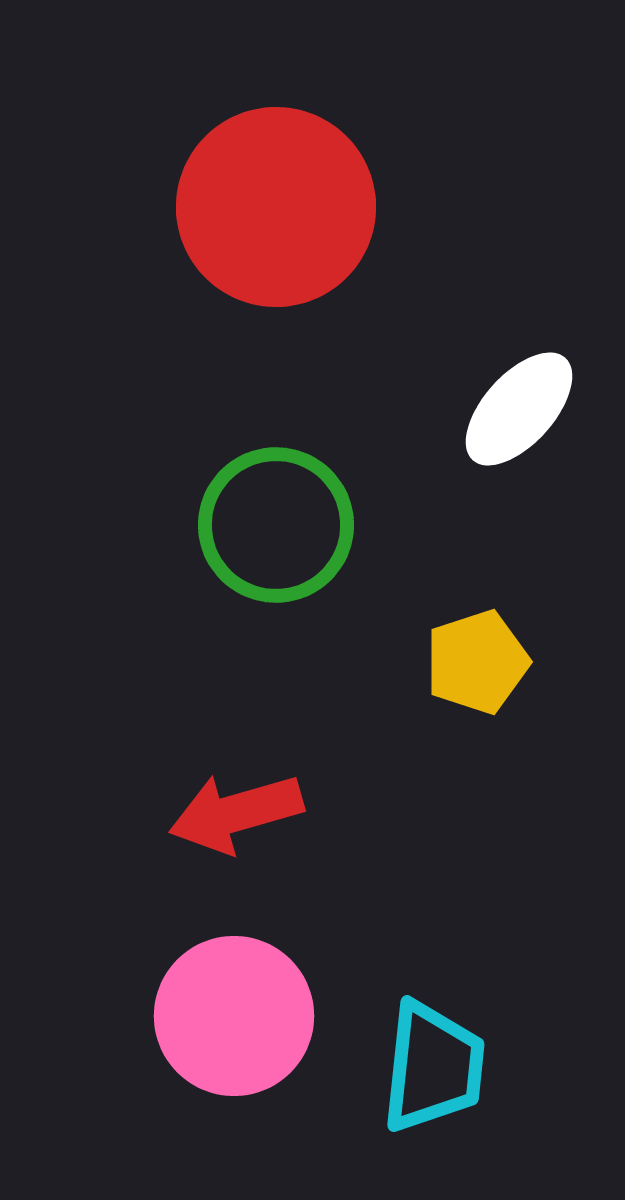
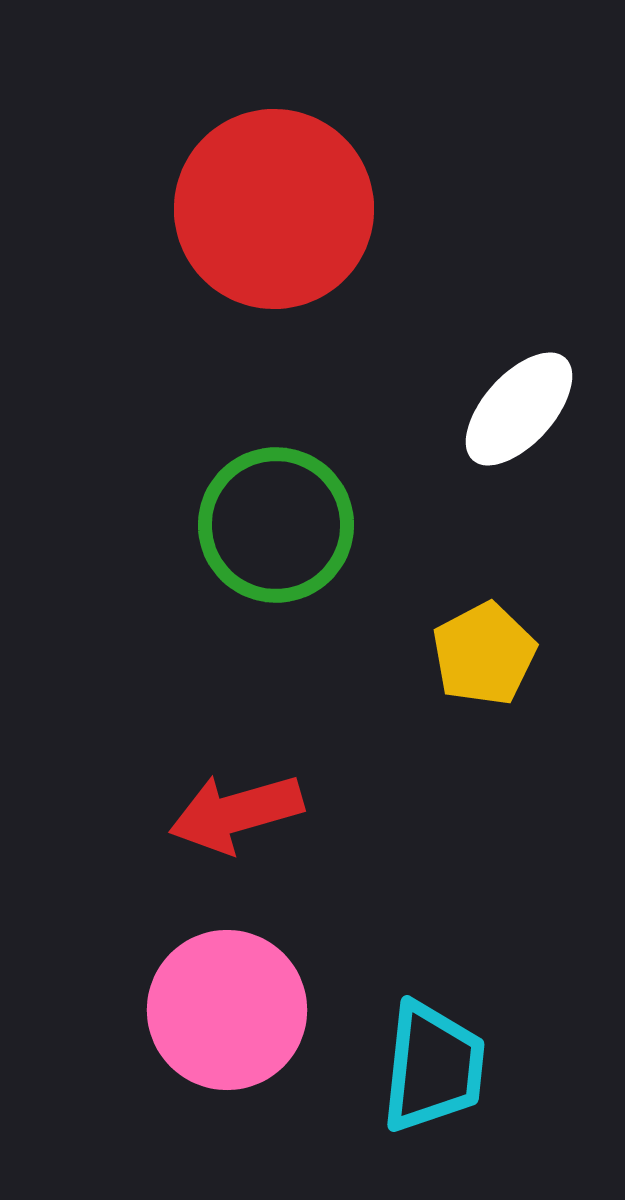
red circle: moved 2 px left, 2 px down
yellow pentagon: moved 7 px right, 8 px up; rotated 10 degrees counterclockwise
pink circle: moved 7 px left, 6 px up
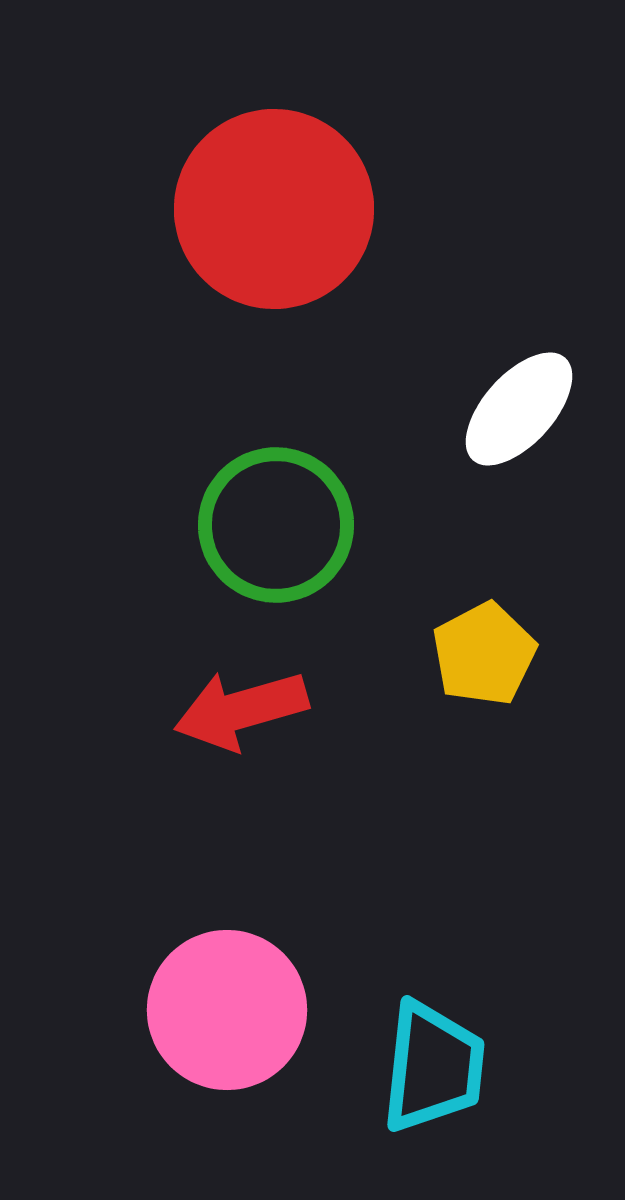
red arrow: moved 5 px right, 103 px up
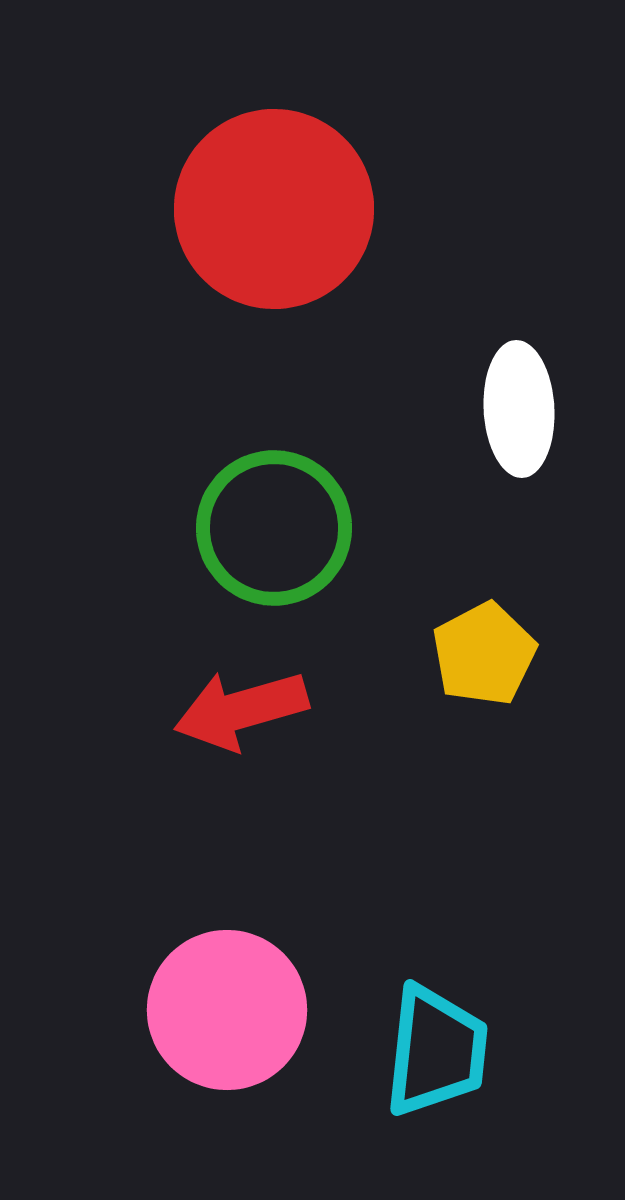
white ellipse: rotated 45 degrees counterclockwise
green circle: moved 2 px left, 3 px down
cyan trapezoid: moved 3 px right, 16 px up
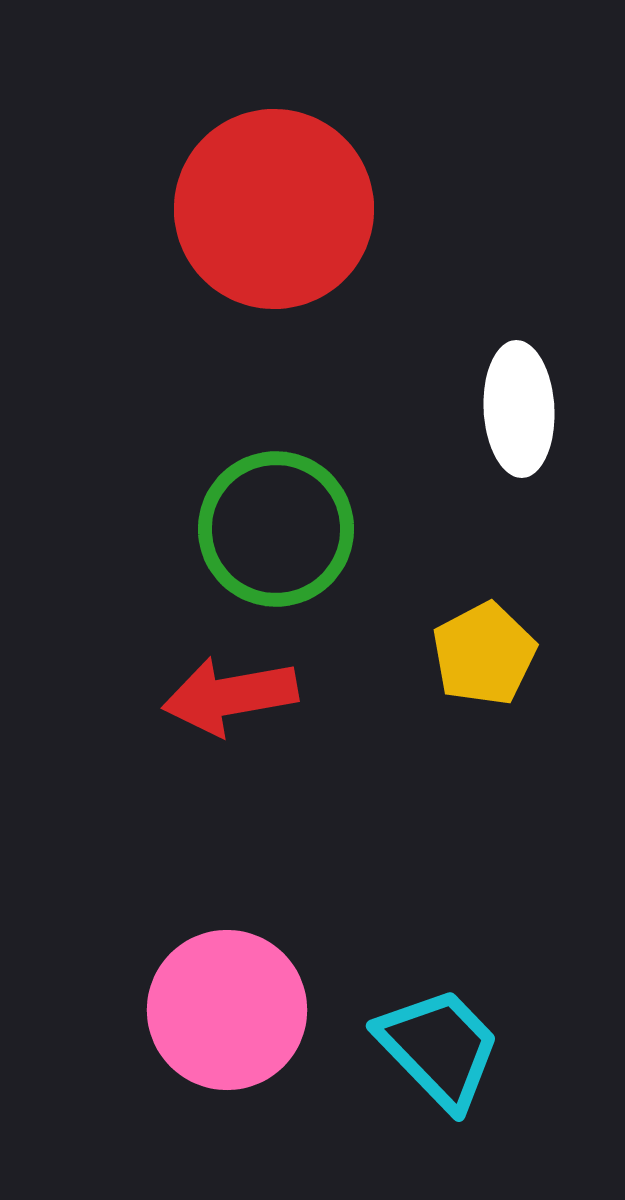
green circle: moved 2 px right, 1 px down
red arrow: moved 11 px left, 14 px up; rotated 6 degrees clockwise
cyan trapezoid: moved 3 px right, 3 px up; rotated 50 degrees counterclockwise
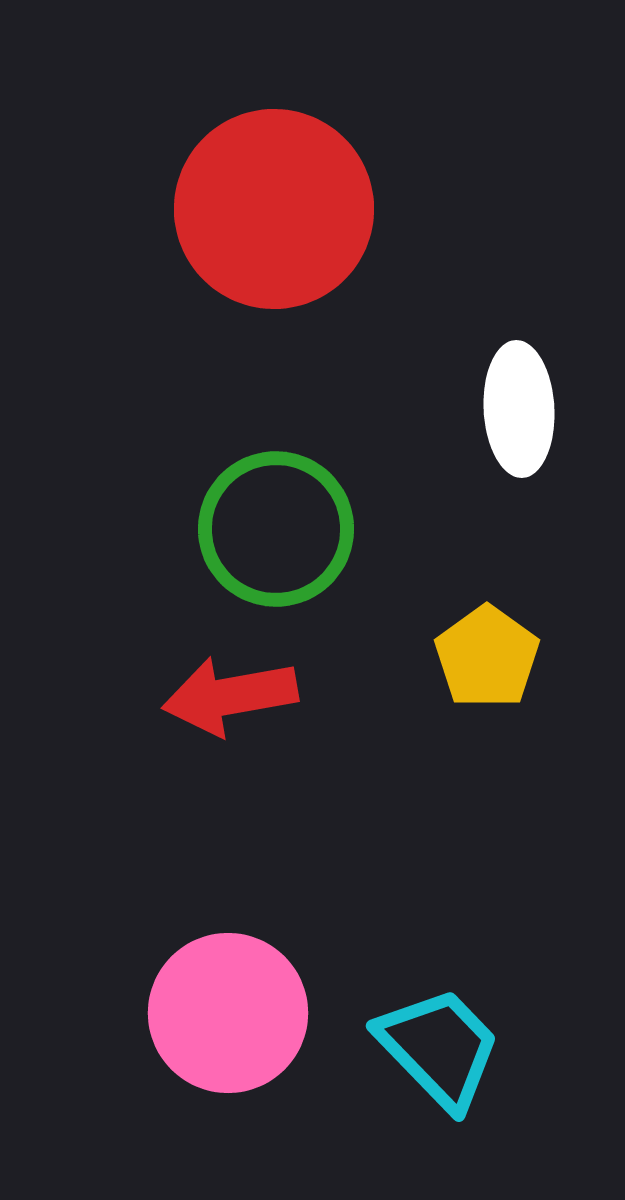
yellow pentagon: moved 3 px right, 3 px down; rotated 8 degrees counterclockwise
pink circle: moved 1 px right, 3 px down
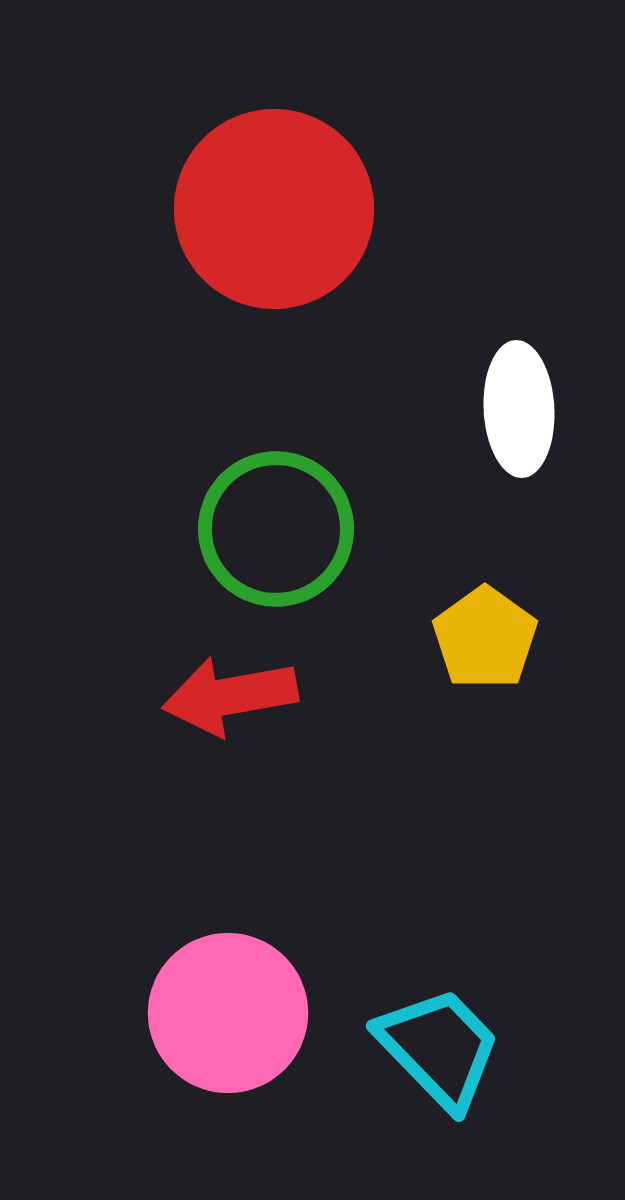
yellow pentagon: moved 2 px left, 19 px up
